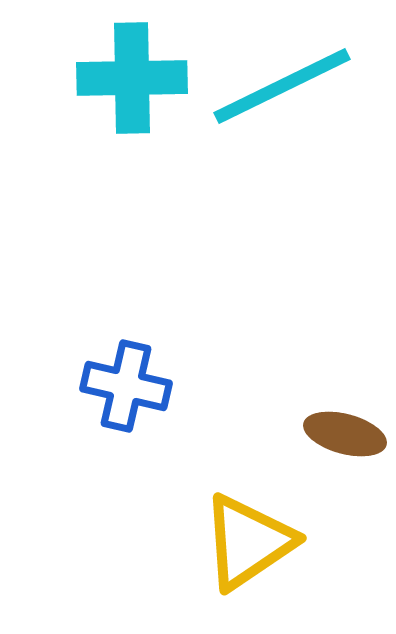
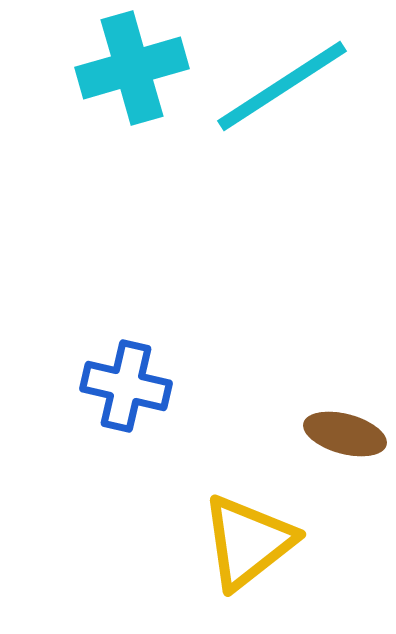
cyan cross: moved 10 px up; rotated 15 degrees counterclockwise
cyan line: rotated 7 degrees counterclockwise
yellow triangle: rotated 4 degrees counterclockwise
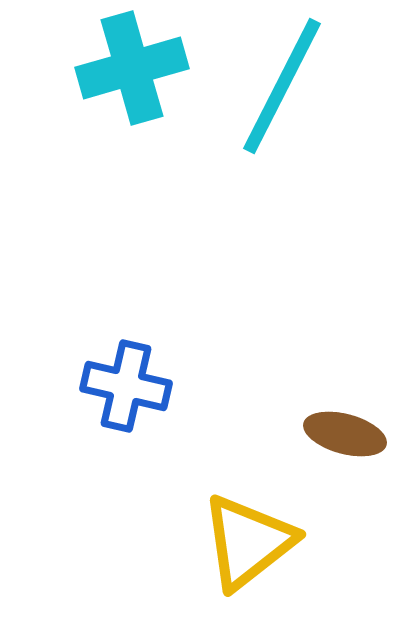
cyan line: rotated 30 degrees counterclockwise
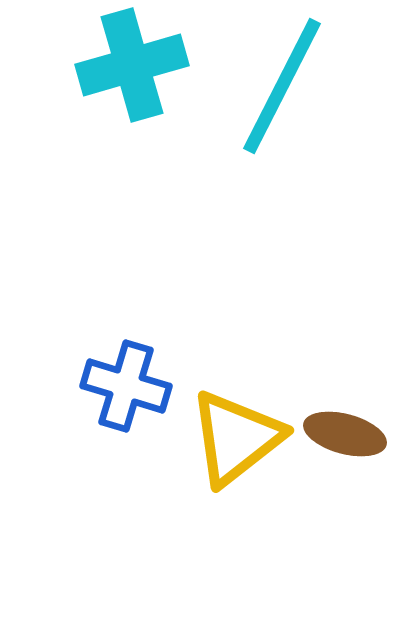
cyan cross: moved 3 px up
blue cross: rotated 4 degrees clockwise
yellow triangle: moved 12 px left, 104 px up
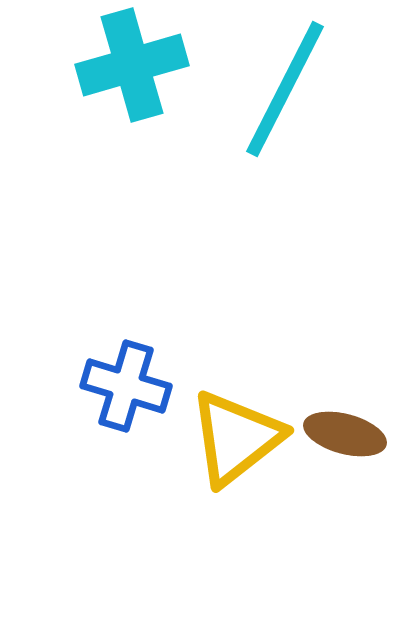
cyan line: moved 3 px right, 3 px down
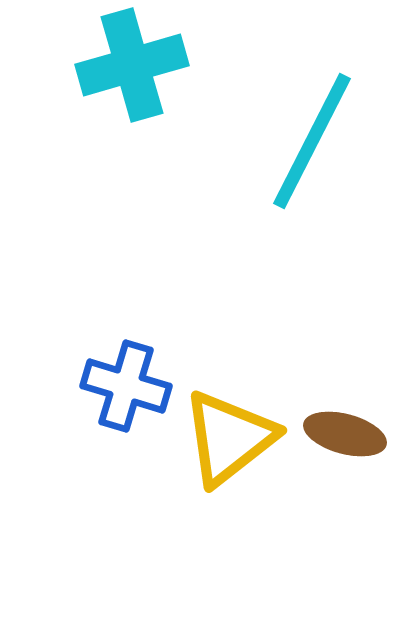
cyan line: moved 27 px right, 52 px down
yellow triangle: moved 7 px left
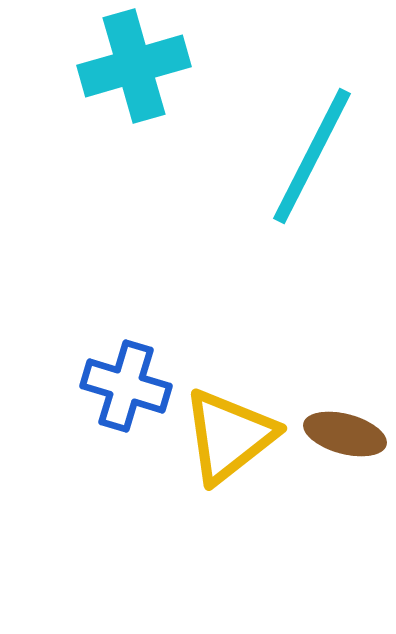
cyan cross: moved 2 px right, 1 px down
cyan line: moved 15 px down
yellow triangle: moved 2 px up
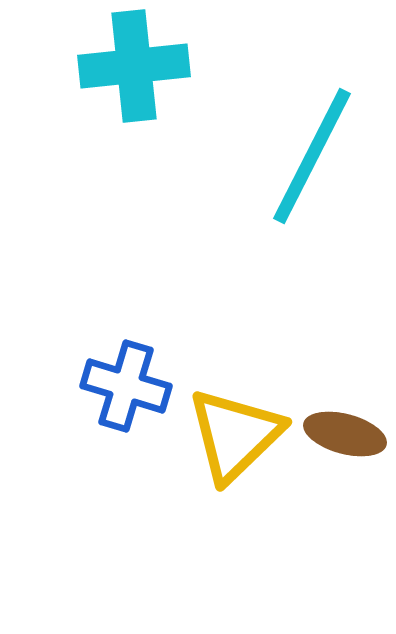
cyan cross: rotated 10 degrees clockwise
yellow triangle: moved 6 px right, 1 px up; rotated 6 degrees counterclockwise
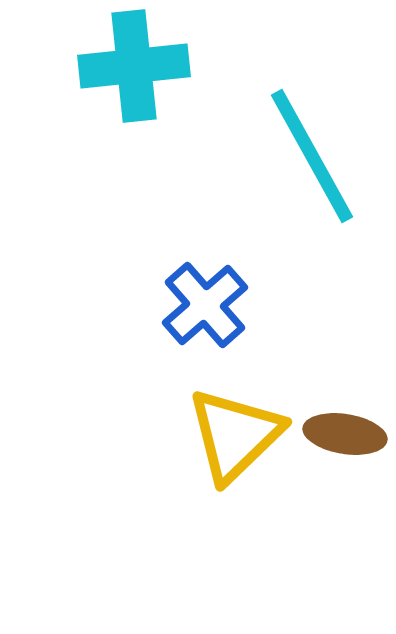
cyan line: rotated 56 degrees counterclockwise
blue cross: moved 79 px right, 81 px up; rotated 32 degrees clockwise
brown ellipse: rotated 6 degrees counterclockwise
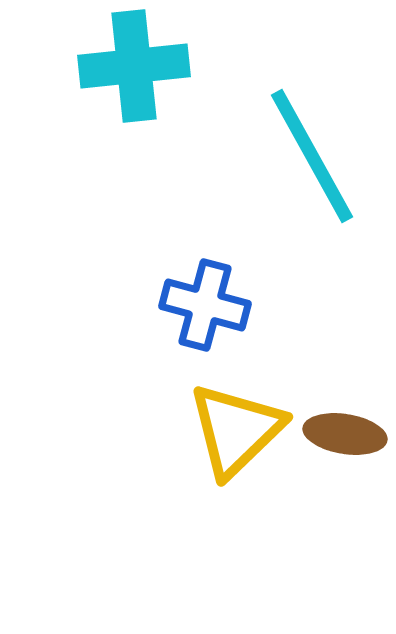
blue cross: rotated 34 degrees counterclockwise
yellow triangle: moved 1 px right, 5 px up
